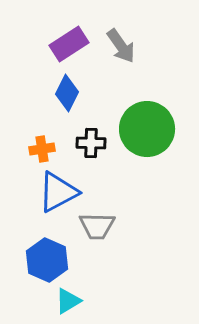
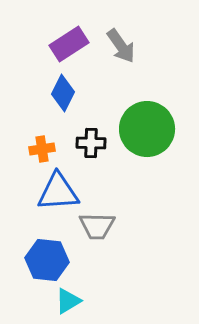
blue diamond: moved 4 px left
blue triangle: rotated 24 degrees clockwise
blue hexagon: rotated 18 degrees counterclockwise
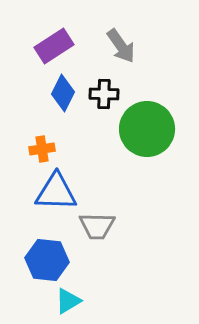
purple rectangle: moved 15 px left, 2 px down
black cross: moved 13 px right, 49 px up
blue triangle: moved 2 px left; rotated 6 degrees clockwise
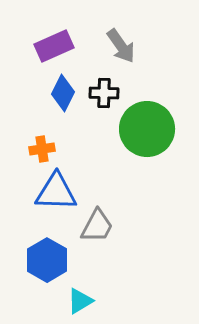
purple rectangle: rotated 9 degrees clockwise
black cross: moved 1 px up
gray trapezoid: rotated 63 degrees counterclockwise
blue hexagon: rotated 24 degrees clockwise
cyan triangle: moved 12 px right
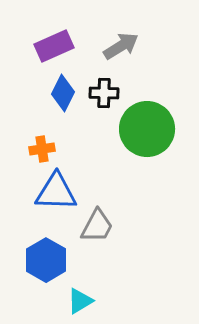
gray arrow: rotated 87 degrees counterclockwise
blue hexagon: moved 1 px left
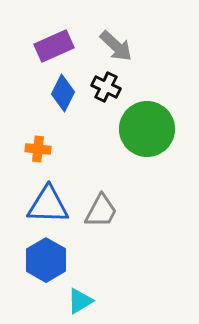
gray arrow: moved 5 px left; rotated 75 degrees clockwise
black cross: moved 2 px right, 6 px up; rotated 24 degrees clockwise
orange cross: moved 4 px left; rotated 15 degrees clockwise
blue triangle: moved 8 px left, 13 px down
gray trapezoid: moved 4 px right, 15 px up
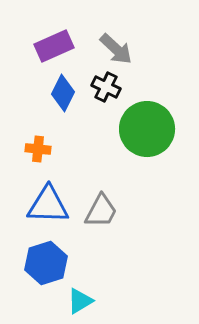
gray arrow: moved 3 px down
blue hexagon: moved 3 px down; rotated 12 degrees clockwise
